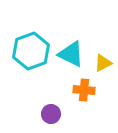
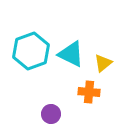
yellow triangle: rotated 12 degrees counterclockwise
orange cross: moved 5 px right, 2 px down
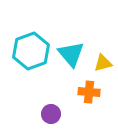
cyan triangle: rotated 24 degrees clockwise
yellow triangle: rotated 24 degrees clockwise
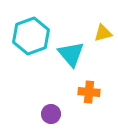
cyan hexagon: moved 15 px up
yellow triangle: moved 30 px up
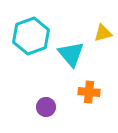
purple circle: moved 5 px left, 7 px up
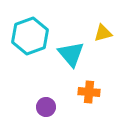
cyan hexagon: moved 1 px left
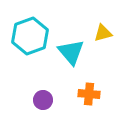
cyan triangle: moved 2 px up
orange cross: moved 2 px down
purple circle: moved 3 px left, 7 px up
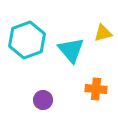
cyan hexagon: moved 3 px left, 4 px down
cyan triangle: moved 2 px up
orange cross: moved 7 px right, 5 px up
